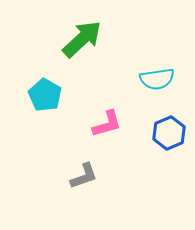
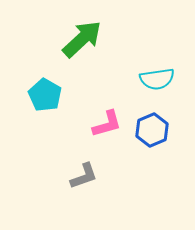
blue hexagon: moved 17 px left, 3 px up
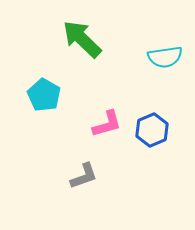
green arrow: rotated 93 degrees counterclockwise
cyan semicircle: moved 8 px right, 22 px up
cyan pentagon: moved 1 px left
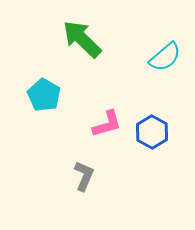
cyan semicircle: rotated 32 degrees counterclockwise
blue hexagon: moved 2 px down; rotated 8 degrees counterclockwise
gray L-shape: rotated 48 degrees counterclockwise
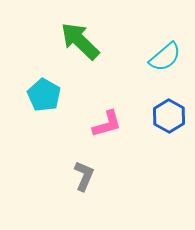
green arrow: moved 2 px left, 2 px down
blue hexagon: moved 17 px right, 16 px up
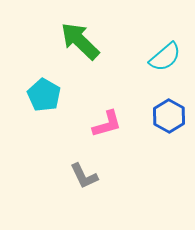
gray L-shape: rotated 132 degrees clockwise
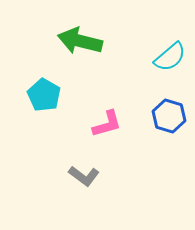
green arrow: rotated 30 degrees counterclockwise
cyan semicircle: moved 5 px right
blue hexagon: rotated 12 degrees counterclockwise
gray L-shape: rotated 28 degrees counterclockwise
